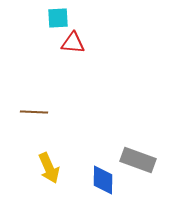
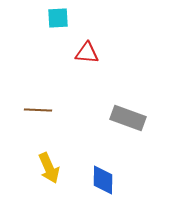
red triangle: moved 14 px right, 10 px down
brown line: moved 4 px right, 2 px up
gray rectangle: moved 10 px left, 42 px up
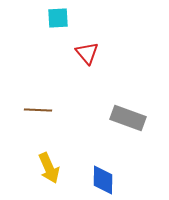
red triangle: rotated 45 degrees clockwise
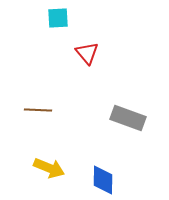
yellow arrow: rotated 44 degrees counterclockwise
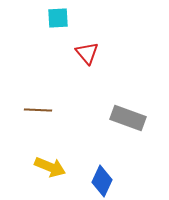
yellow arrow: moved 1 px right, 1 px up
blue diamond: moved 1 px left, 1 px down; rotated 24 degrees clockwise
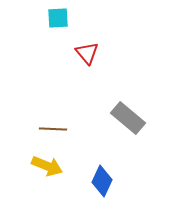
brown line: moved 15 px right, 19 px down
gray rectangle: rotated 20 degrees clockwise
yellow arrow: moved 3 px left, 1 px up
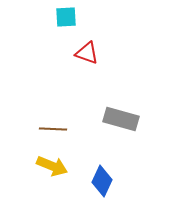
cyan square: moved 8 px right, 1 px up
red triangle: rotated 30 degrees counterclockwise
gray rectangle: moved 7 px left, 1 px down; rotated 24 degrees counterclockwise
yellow arrow: moved 5 px right
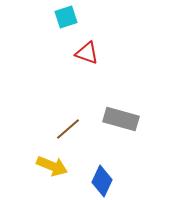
cyan square: rotated 15 degrees counterclockwise
brown line: moved 15 px right; rotated 44 degrees counterclockwise
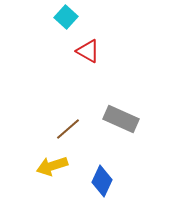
cyan square: rotated 30 degrees counterclockwise
red triangle: moved 1 px right, 2 px up; rotated 10 degrees clockwise
gray rectangle: rotated 8 degrees clockwise
yellow arrow: rotated 140 degrees clockwise
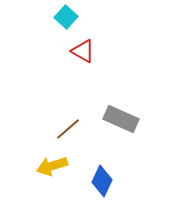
red triangle: moved 5 px left
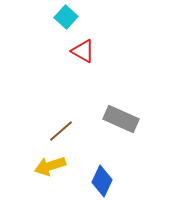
brown line: moved 7 px left, 2 px down
yellow arrow: moved 2 px left
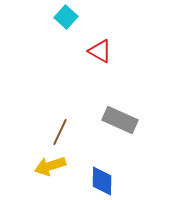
red triangle: moved 17 px right
gray rectangle: moved 1 px left, 1 px down
brown line: moved 1 px left, 1 px down; rotated 24 degrees counterclockwise
blue diamond: rotated 24 degrees counterclockwise
